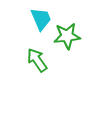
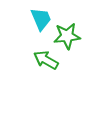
green arrow: moved 9 px right; rotated 25 degrees counterclockwise
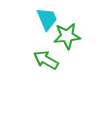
cyan trapezoid: moved 6 px right
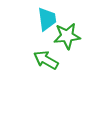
cyan trapezoid: rotated 15 degrees clockwise
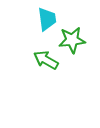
green star: moved 5 px right, 4 px down
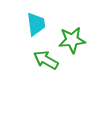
cyan trapezoid: moved 11 px left, 5 px down
